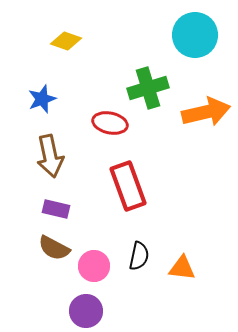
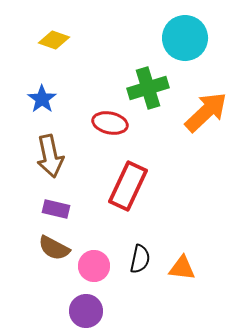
cyan circle: moved 10 px left, 3 px down
yellow diamond: moved 12 px left, 1 px up
blue star: rotated 16 degrees counterclockwise
orange arrow: rotated 30 degrees counterclockwise
red rectangle: rotated 45 degrees clockwise
black semicircle: moved 1 px right, 3 px down
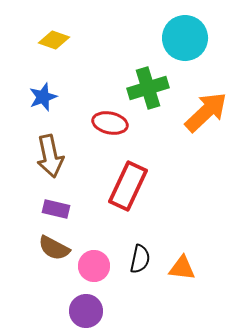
blue star: moved 1 px right, 2 px up; rotated 16 degrees clockwise
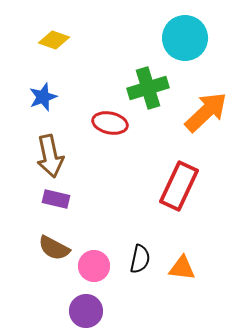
red rectangle: moved 51 px right
purple rectangle: moved 10 px up
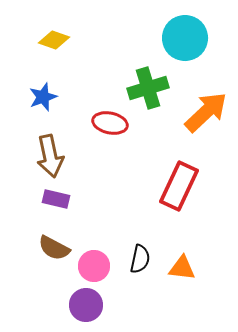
purple circle: moved 6 px up
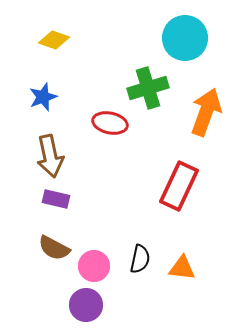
orange arrow: rotated 27 degrees counterclockwise
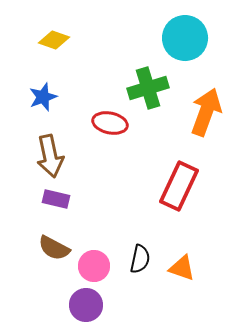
orange triangle: rotated 12 degrees clockwise
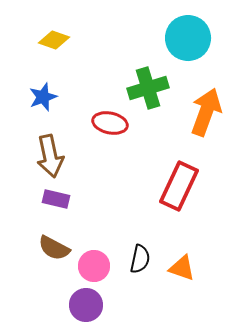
cyan circle: moved 3 px right
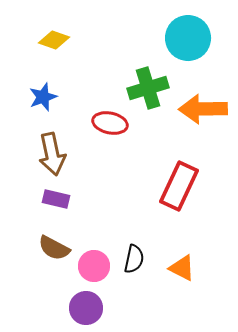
orange arrow: moved 3 px left, 3 px up; rotated 111 degrees counterclockwise
brown arrow: moved 2 px right, 2 px up
black semicircle: moved 6 px left
orange triangle: rotated 8 degrees clockwise
purple circle: moved 3 px down
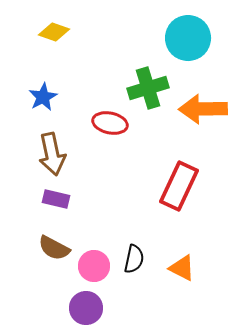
yellow diamond: moved 8 px up
blue star: rotated 8 degrees counterclockwise
